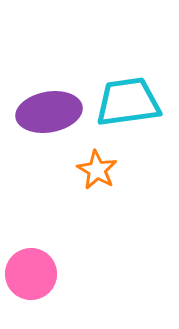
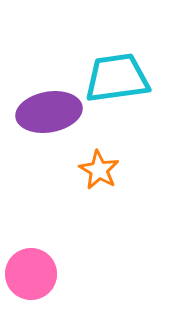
cyan trapezoid: moved 11 px left, 24 px up
orange star: moved 2 px right
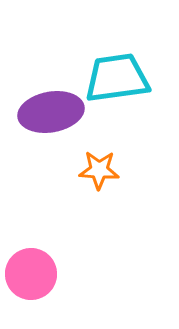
purple ellipse: moved 2 px right
orange star: rotated 27 degrees counterclockwise
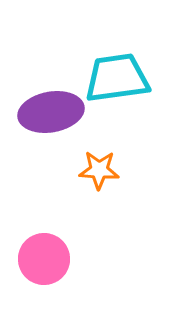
pink circle: moved 13 px right, 15 px up
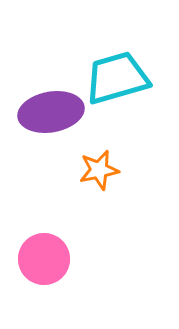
cyan trapezoid: rotated 8 degrees counterclockwise
orange star: rotated 15 degrees counterclockwise
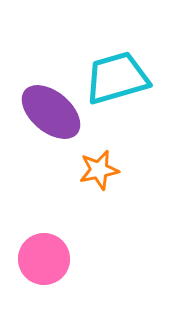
purple ellipse: rotated 50 degrees clockwise
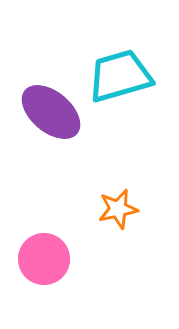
cyan trapezoid: moved 3 px right, 2 px up
orange star: moved 19 px right, 39 px down
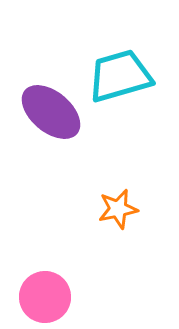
pink circle: moved 1 px right, 38 px down
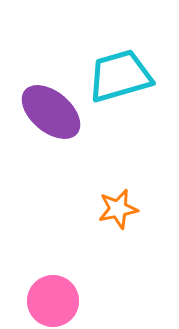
pink circle: moved 8 px right, 4 px down
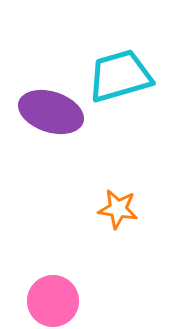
purple ellipse: rotated 22 degrees counterclockwise
orange star: rotated 21 degrees clockwise
